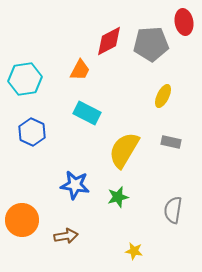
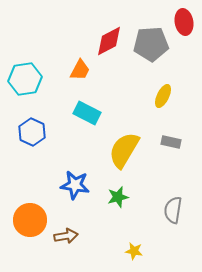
orange circle: moved 8 px right
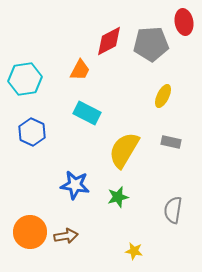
orange circle: moved 12 px down
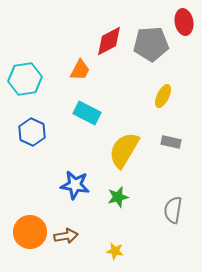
yellow star: moved 19 px left
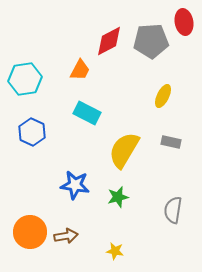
gray pentagon: moved 3 px up
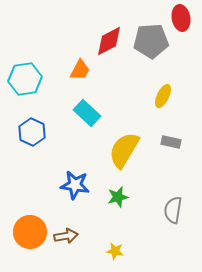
red ellipse: moved 3 px left, 4 px up
cyan rectangle: rotated 16 degrees clockwise
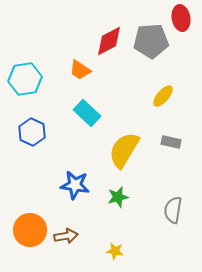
orange trapezoid: rotated 95 degrees clockwise
yellow ellipse: rotated 15 degrees clockwise
orange circle: moved 2 px up
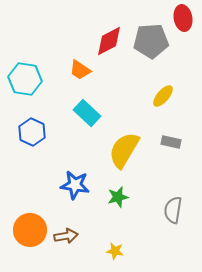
red ellipse: moved 2 px right
cyan hexagon: rotated 16 degrees clockwise
